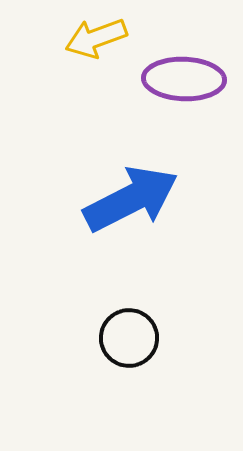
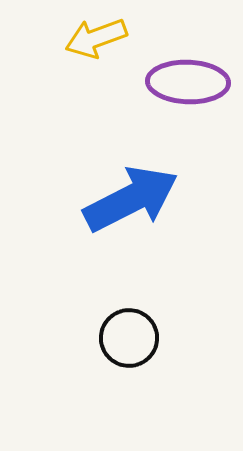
purple ellipse: moved 4 px right, 3 px down
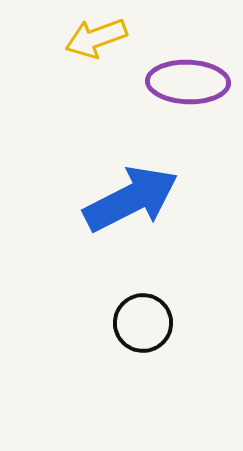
black circle: moved 14 px right, 15 px up
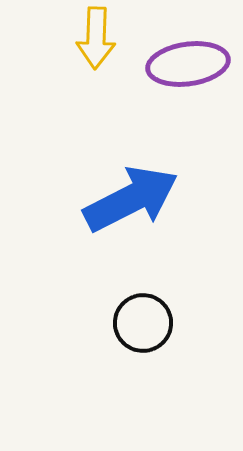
yellow arrow: rotated 68 degrees counterclockwise
purple ellipse: moved 18 px up; rotated 10 degrees counterclockwise
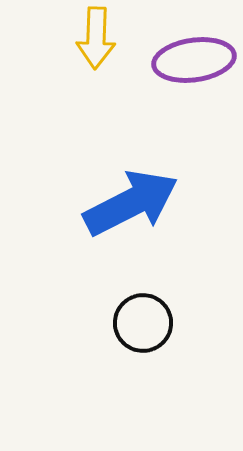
purple ellipse: moved 6 px right, 4 px up
blue arrow: moved 4 px down
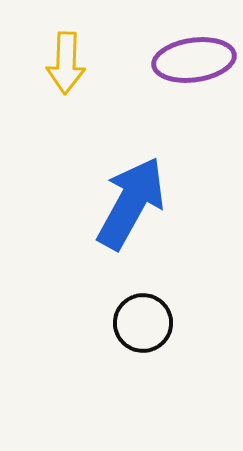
yellow arrow: moved 30 px left, 25 px down
blue arrow: rotated 34 degrees counterclockwise
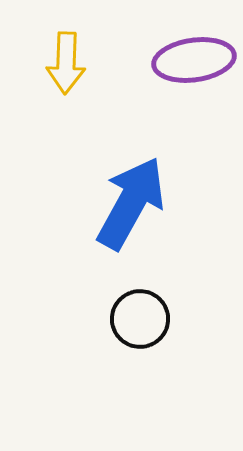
black circle: moved 3 px left, 4 px up
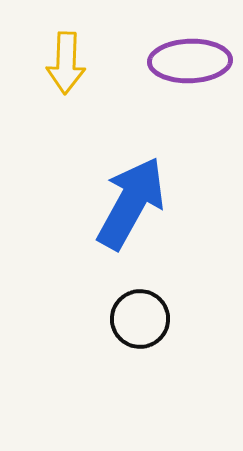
purple ellipse: moved 4 px left, 1 px down; rotated 6 degrees clockwise
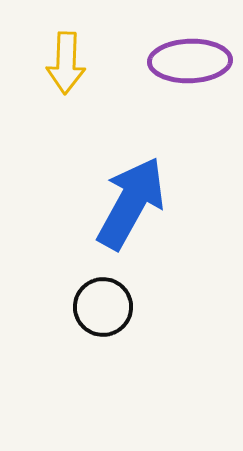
black circle: moved 37 px left, 12 px up
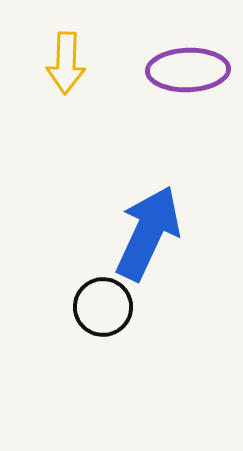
purple ellipse: moved 2 px left, 9 px down
blue arrow: moved 17 px right, 30 px down; rotated 4 degrees counterclockwise
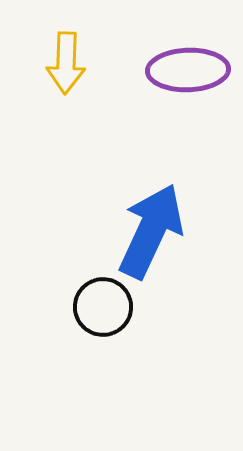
blue arrow: moved 3 px right, 2 px up
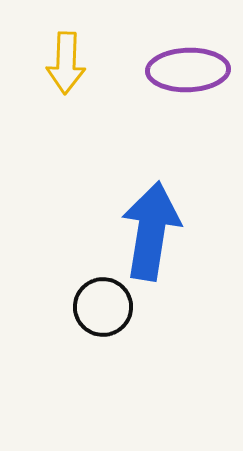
blue arrow: rotated 16 degrees counterclockwise
